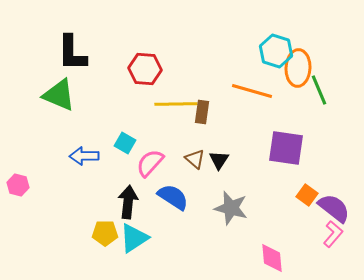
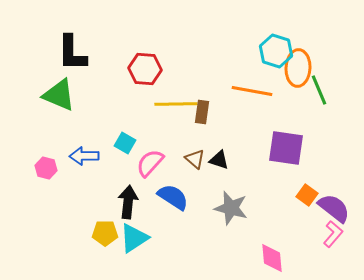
orange line: rotated 6 degrees counterclockwise
black triangle: rotated 45 degrees counterclockwise
pink hexagon: moved 28 px right, 17 px up
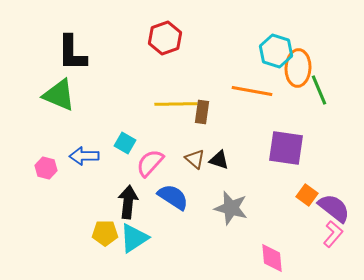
red hexagon: moved 20 px right, 31 px up; rotated 24 degrees counterclockwise
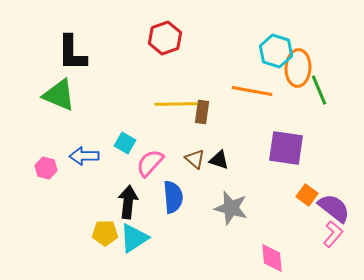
blue semicircle: rotated 52 degrees clockwise
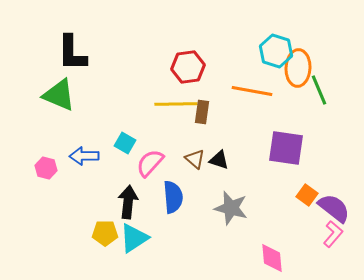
red hexagon: moved 23 px right, 29 px down; rotated 12 degrees clockwise
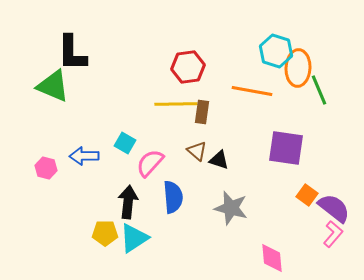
green triangle: moved 6 px left, 9 px up
brown triangle: moved 2 px right, 8 px up
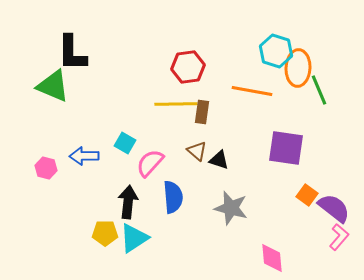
pink L-shape: moved 6 px right, 3 px down
